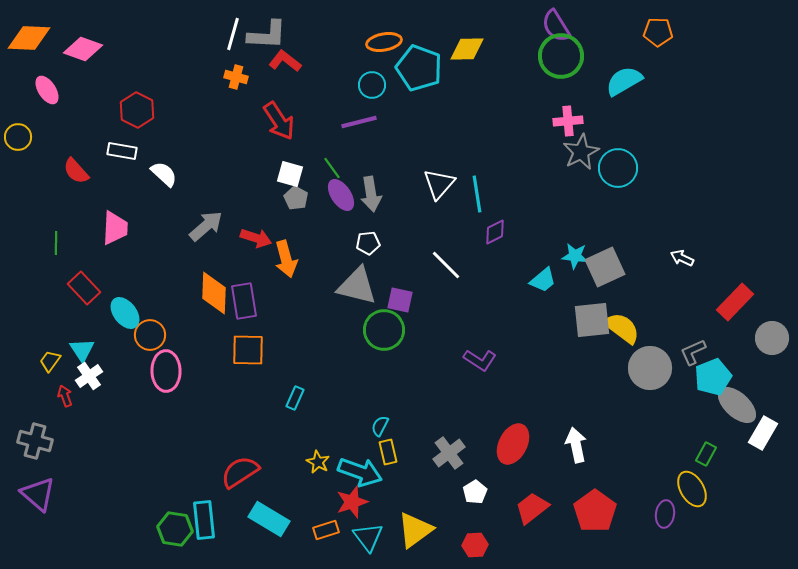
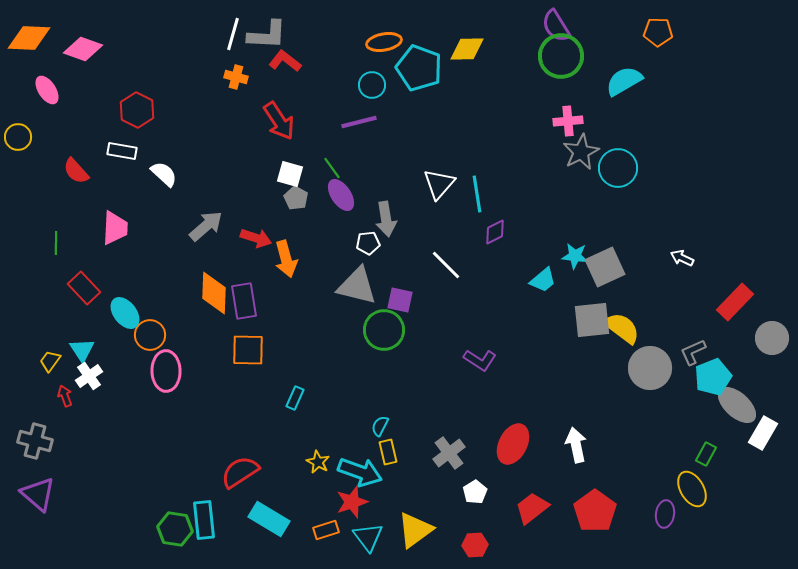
gray arrow at (371, 194): moved 15 px right, 25 px down
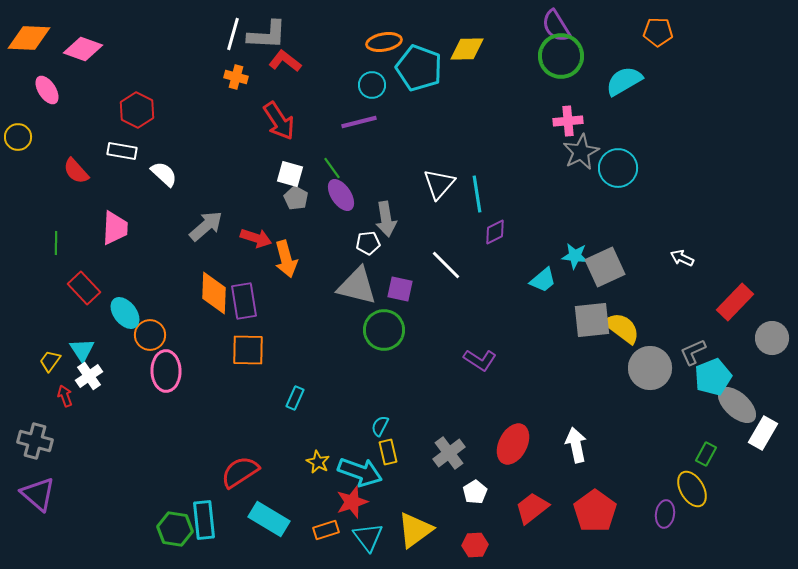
purple square at (400, 300): moved 11 px up
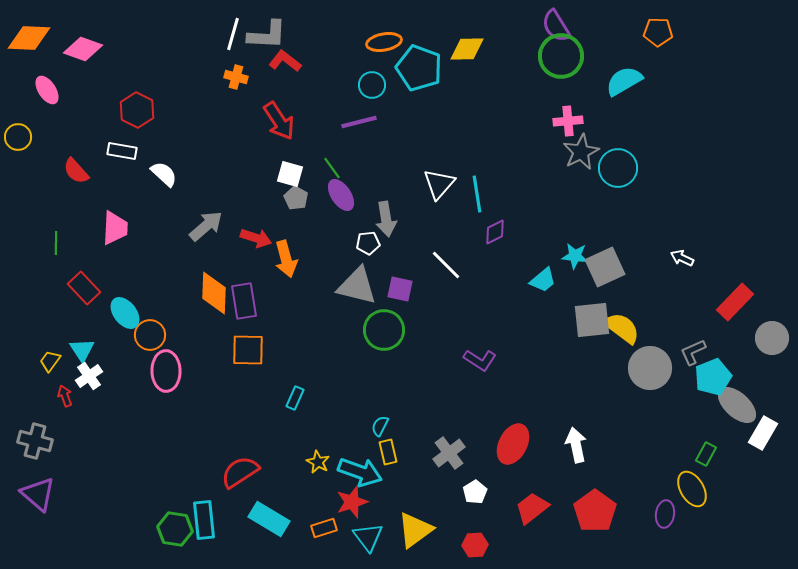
orange rectangle at (326, 530): moved 2 px left, 2 px up
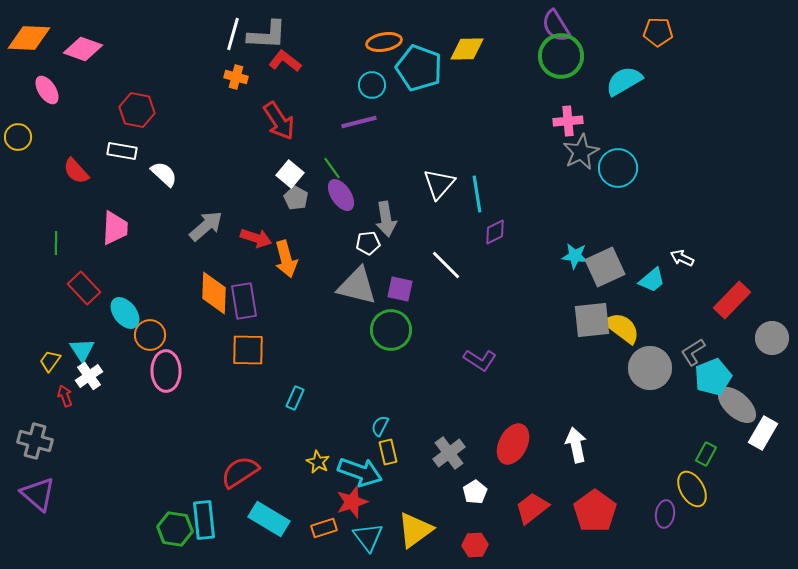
red hexagon at (137, 110): rotated 16 degrees counterclockwise
white square at (290, 174): rotated 24 degrees clockwise
cyan trapezoid at (543, 280): moved 109 px right
red rectangle at (735, 302): moved 3 px left, 2 px up
green circle at (384, 330): moved 7 px right
gray L-shape at (693, 352): rotated 8 degrees counterclockwise
